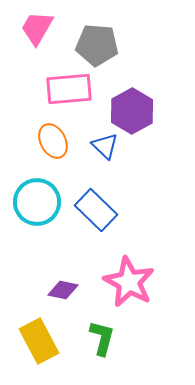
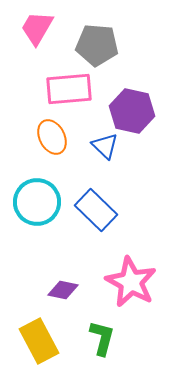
purple hexagon: rotated 18 degrees counterclockwise
orange ellipse: moved 1 px left, 4 px up
pink star: moved 2 px right
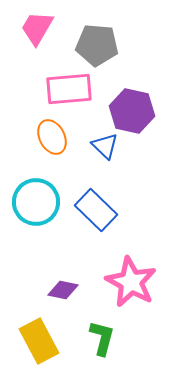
cyan circle: moved 1 px left
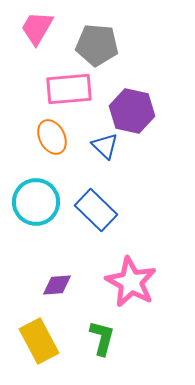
purple diamond: moved 6 px left, 5 px up; rotated 16 degrees counterclockwise
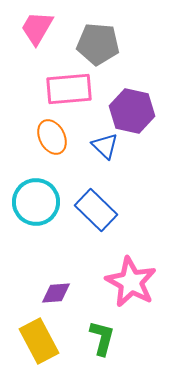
gray pentagon: moved 1 px right, 1 px up
purple diamond: moved 1 px left, 8 px down
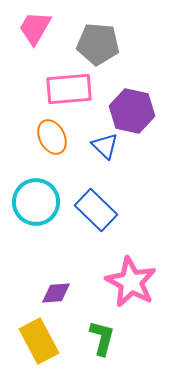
pink trapezoid: moved 2 px left
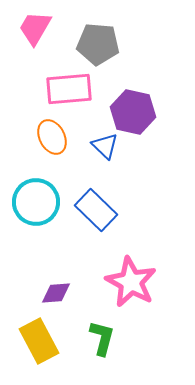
purple hexagon: moved 1 px right, 1 px down
